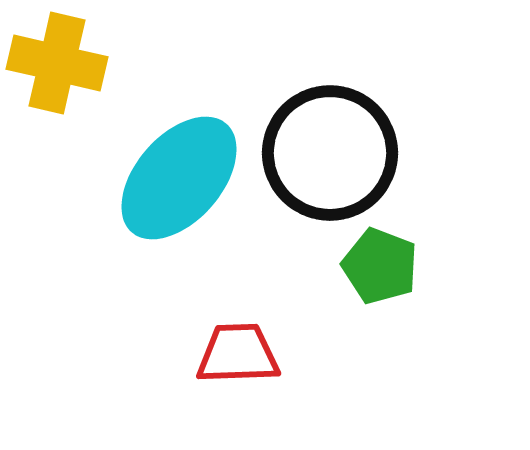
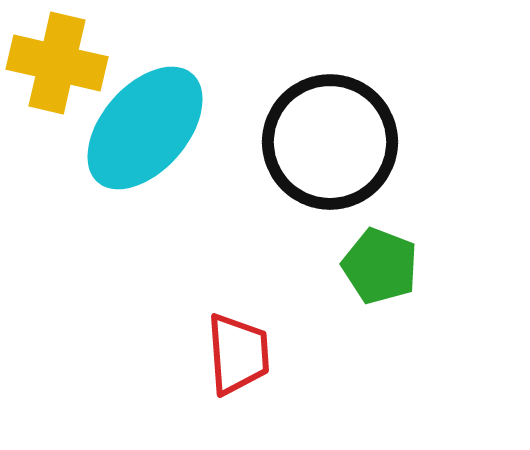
black circle: moved 11 px up
cyan ellipse: moved 34 px left, 50 px up
red trapezoid: rotated 88 degrees clockwise
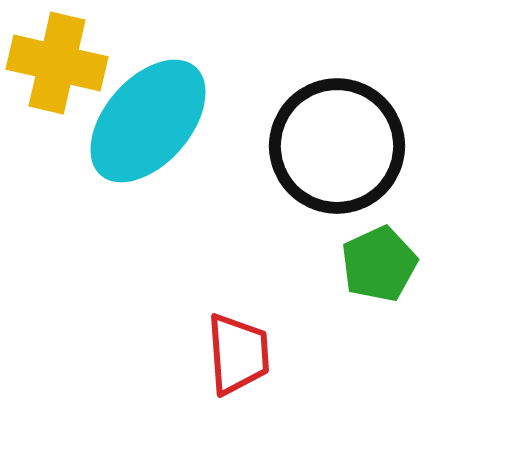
cyan ellipse: moved 3 px right, 7 px up
black circle: moved 7 px right, 4 px down
green pentagon: moved 1 px left, 2 px up; rotated 26 degrees clockwise
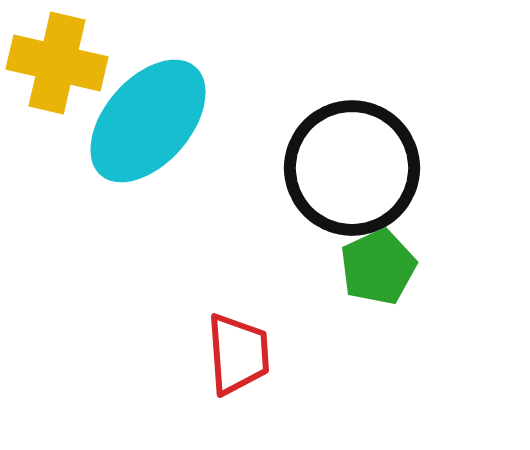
black circle: moved 15 px right, 22 px down
green pentagon: moved 1 px left, 3 px down
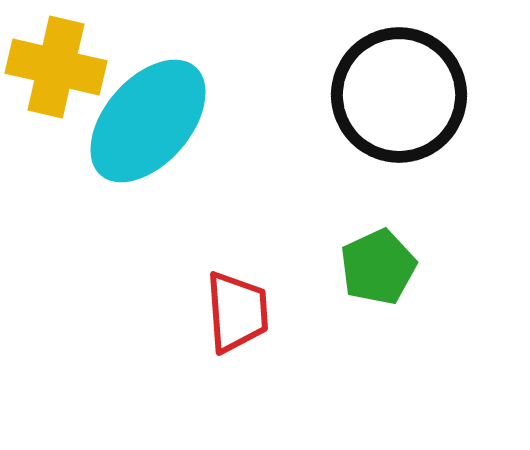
yellow cross: moved 1 px left, 4 px down
black circle: moved 47 px right, 73 px up
red trapezoid: moved 1 px left, 42 px up
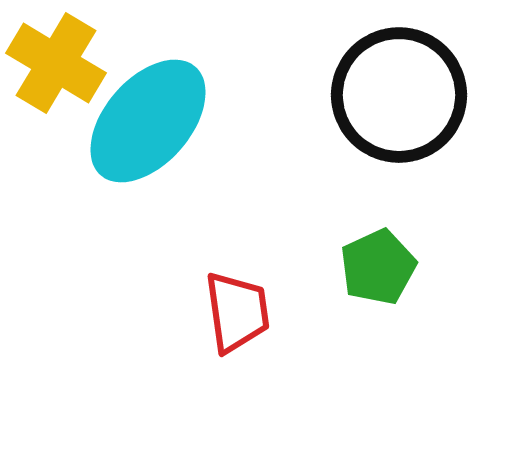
yellow cross: moved 4 px up; rotated 18 degrees clockwise
red trapezoid: rotated 4 degrees counterclockwise
